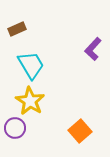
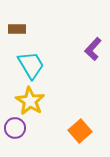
brown rectangle: rotated 24 degrees clockwise
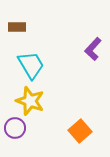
brown rectangle: moved 2 px up
yellow star: rotated 12 degrees counterclockwise
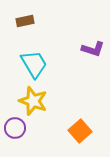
brown rectangle: moved 8 px right, 6 px up; rotated 12 degrees counterclockwise
purple L-shape: rotated 115 degrees counterclockwise
cyan trapezoid: moved 3 px right, 1 px up
yellow star: moved 3 px right
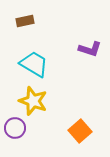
purple L-shape: moved 3 px left
cyan trapezoid: rotated 28 degrees counterclockwise
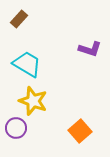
brown rectangle: moved 6 px left, 2 px up; rotated 36 degrees counterclockwise
cyan trapezoid: moved 7 px left
purple circle: moved 1 px right
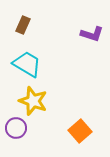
brown rectangle: moved 4 px right, 6 px down; rotated 18 degrees counterclockwise
purple L-shape: moved 2 px right, 15 px up
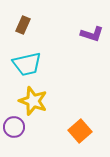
cyan trapezoid: rotated 136 degrees clockwise
purple circle: moved 2 px left, 1 px up
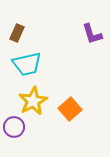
brown rectangle: moved 6 px left, 8 px down
purple L-shape: rotated 55 degrees clockwise
yellow star: rotated 24 degrees clockwise
orange square: moved 10 px left, 22 px up
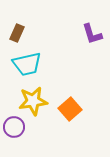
yellow star: rotated 20 degrees clockwise
